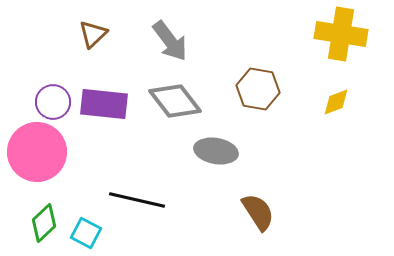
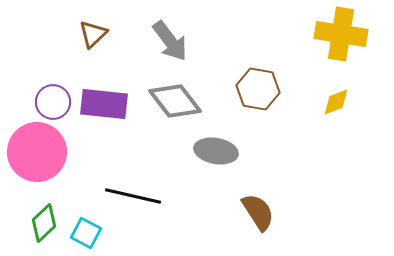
black line: moved 4 px left, 4 px up
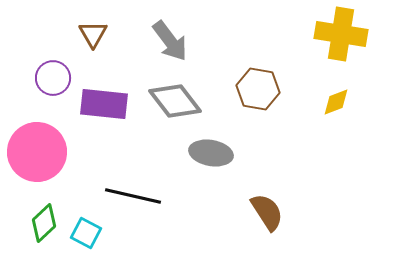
brown triangle: rotated 16 degrees counterclockwise
purple circle: moved 24 px up
gray ellipse: moved 5 px left, 2 px down
brown semicircle: moved 9 px right
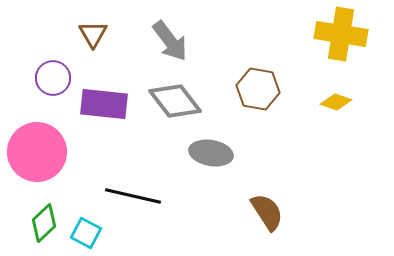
yellow diamond: rotated 40 degrees clockwise
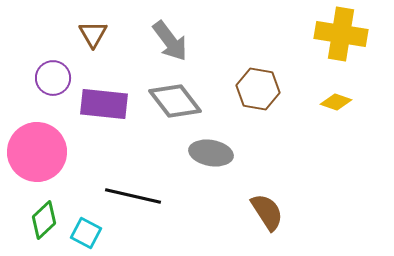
green diamond: moved 3 px up
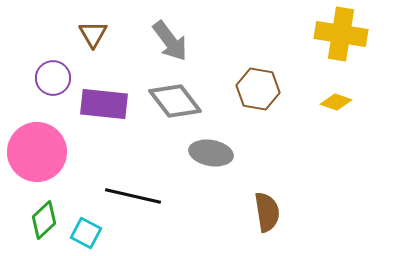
brown semicircle: rotated 24 degrees clockwise
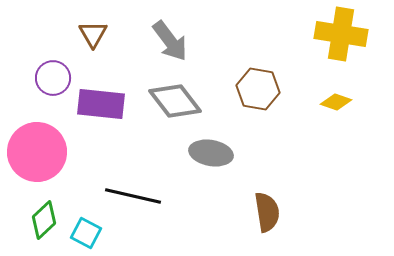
purple rectangle: moved 3 px left
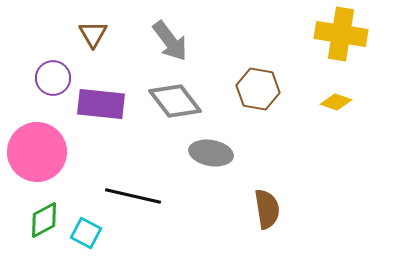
brown semicircle: moved 3 px up
green diamond: rotated 15 degrees clockwise
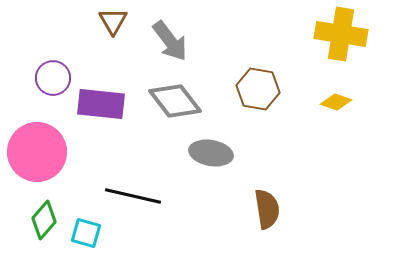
brown triangle: moved 20 px right, 13 px up
green diamond: rotated 21 degrees counterclockwise
cyan square: rotated 12 degrees counterclockwise
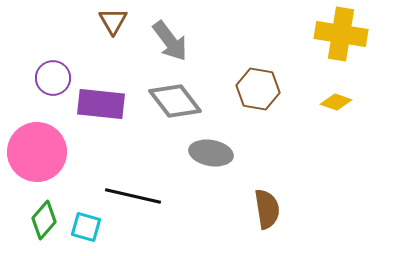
cyan square: moved 6 px up
